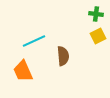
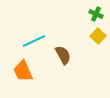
green cross: rotated 16 degrees clockwise
yellow square: rotated 21 degrees counterclockwise
brown semicircle: moved 1 px up; rotated 24 degrees counterclockwise
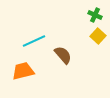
green cross: moved 1 px left, 1 px down
brown semicircle: rotated 12 degrees counterclockwise
orange trapezoid: rotated 100 degrees clockwise
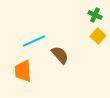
brown semicircle: moved 3 px left
orange trapezoid: rotated 80 degrees counterclockwise
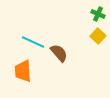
green cross: moved 3 px right, 1 px up
cyan line: moved 1 px left, 1 px down; rotated 50 degrees clockwise
brown semicircle: moved 1 px left, 2 px up
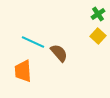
green cross: rotated 32 degrees clockwise
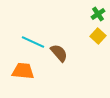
orange trapezoid: rotated 100 degrees clockwise
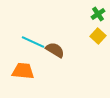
brown semicircle: moved 4 px left, 3 px up; rotated 18 degrees counterclockwise
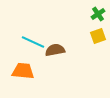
yellow square: rotated 28 degrees clockwise
brown semicircle: rotated 42 degrees counterclockwise
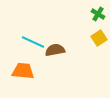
green cross: rotated 24 degrees counterclockwise
yellow square: moved 1 px right, 2 px down; rotated 14 degrees counterclockwise
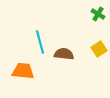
yellow square: moved 11 px down
cyan line: moved 7 px right; rotated 50 degrees clockwise
brown semicircle: moved 9 px right, 4 px down; rotated 18 degrees clockwise
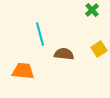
green cross: moved 6 px left, 4 px up; rotated 16 degrees clockwise
cyan line: moved 8 px up
